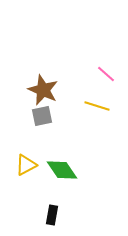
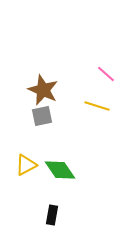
green diamond: moved 2 px left
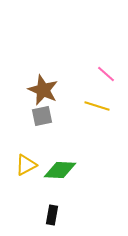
green diamond: rotated 52 degrees counterclockwise
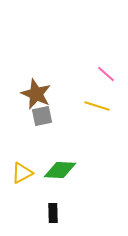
brown star: moved 7 px left, 4 px down
yellow triangle: moved 4 px left, 8 px down
black rectangle: moved 1 px right, 2 px up; rotated 12 degrees counterclockwise
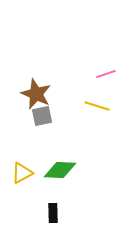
pink line: rotated 60 degrees counterclockwise
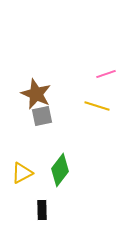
green diamond: rotated 56 degrees counterclockwise
black rectangle: moved 11 px left, 3 px up
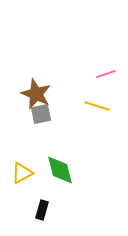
gray square: moved 1 px left, 2 px up
green diamond: rotated 52 degrees counterclockwise
black rectangle: rotated 18 degrees clockwise
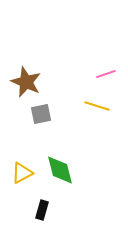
brown star: moved 10 px left, 12 px up
